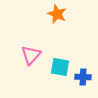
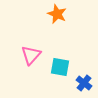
blue cross: moved 1 px right, 6 px down; rotated 35 degrees clockwise
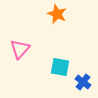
pink triangle: moved 11 px left, 6 px up
blue cross: moved 1 px left, 1 px up
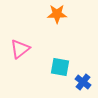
orange star: rotated 24 degrees counterclockwise
pink triangle: rotated 10 degrees clockwise
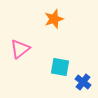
orange star: moved 3 px left, 5 px down; rotated 18 degrees counterclockwise
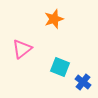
pink triangle: moved 2 px right
cyan square: rotated 12 degrees clockwise
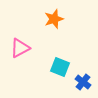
pink triangle: moved 2 px left, 1 px up; rotated 10 degrees clockwise
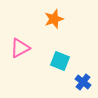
cyan square: moved 6 px up
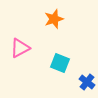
cyan square: moved 2 px down
blue cross: moved 4 px right
